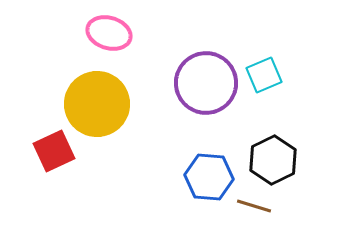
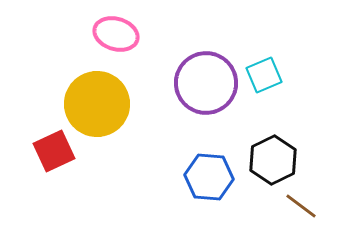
pink ellipse: moved 7 px right, 1 px down
brown line: moved 47 px right; rotated 20 degrees clockwise
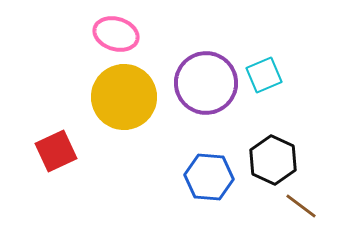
yellow circle: moved 27 px right, 7 px up
red square: moved 2 px right
black hexagon: rotated 9 degrees counterclockwise
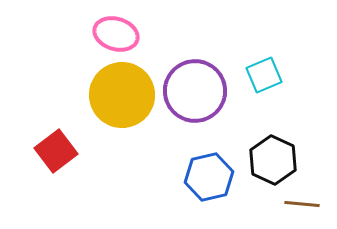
purple circle: moved 11 px left, 8 px down
yellow circle: moved 2 px left, 2 px up
red square: rotated 12 degrees counterclockwise
blue hexagon: rotated 18 degrees counterclockwise
brown line: moved 1 px right, 2 px up; rotated 32 degrees counterclockwise
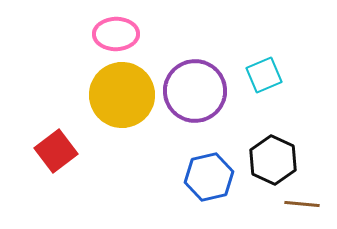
pink ellipse: rotated 18 degrees counterclockwise
